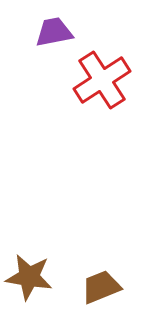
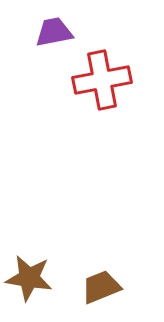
red cross: rotated 22 degrees clockwise
brown star: moved 1 px down
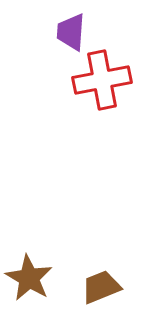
purple trapezoid: moved 17 px right; rotated 75 degrees counterclockwise
brown star: rotated 21 degrees clockwise
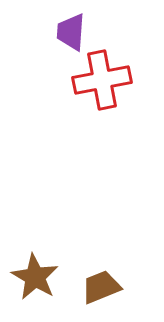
brown star: moved 6 px right, 1 px up
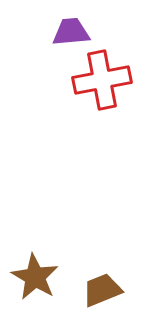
purple trapezoid: rotated 81 degrees clockwise
brown trapezoid: moved 1 px right, 3 px down
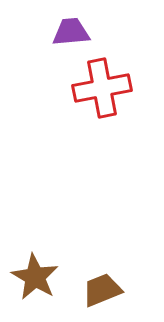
red cross: moved 8 px down
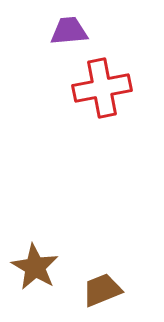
purple trapezoid: moved 2 px left, 1 px up
brown star: moved 10 px up
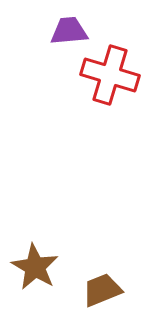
red cross: moved 8 px right, 13 px up; rotated 28 degrees clockwise
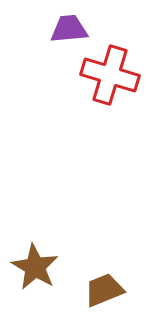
purple trapezoid: moved 2 px up
brown trapezoid: moved 2 px right
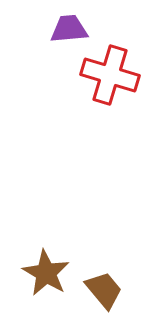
brown star: moved 11 px right, 6 px down
brown trapezoid: rotated 72 degrees clockwise
